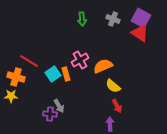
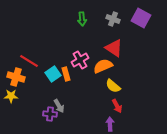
red triangle: moved 26 px left, 15 px down
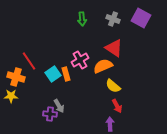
red line: rotated 24 degrees clockwise
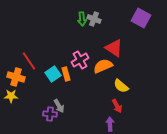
gray cross: moved 19 px left
yellow semicircle: moved 8 px right
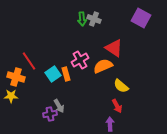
purple cross: rotated 16 degrees counterclockwise
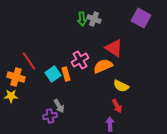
yellow semicircle: rotated 14 degrees counterclockwise
purple cross: moved 2 px down
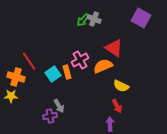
green arrow: moved 1 px right, 1 px down; rotated 48 degrees clockwise
orange rectangle: moved 1 px right, 2 px up
